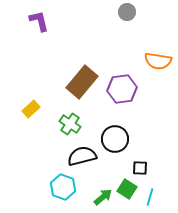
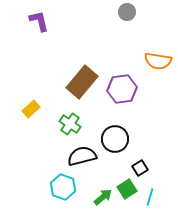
black square: rotated 35 degrees counterclockwise
green square: rotated 24 degrees clockwise
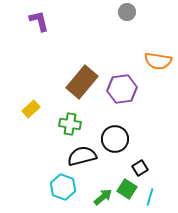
green cross: rotated 25 degrees counterclockwise
green square: rotated 24 degrees counterclockwise
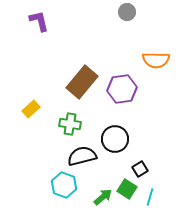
orange semicircle: moved 2 px left, 1 px up; rotated 8 degrees counterclockwise
black square: moved 1 px down
cyan hexagon: moved 1 px right, 2 px up
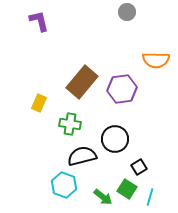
yellow rectangle: moved 8 px right, 6 px up; rotated 24 degrees counterclockwise
black square: moved 1 px left, 2 px up
green arrow: rotated 78 degrees clockwise
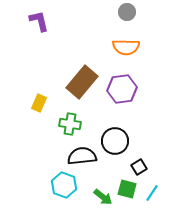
orange semicircle: moved 30 px left, 13 px up
black circle: moved 2 px down
black semicircle: rotated 8 degrees clockwise
green square: rotated 18 degrees counterclockwise
cyan line: moved 2 px right, 4 px up; rotated 18 degrees clockwise
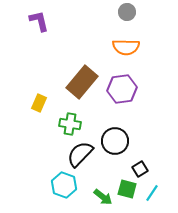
black semicircle: moved 2 px left, 2 px up; rotated 40 degrees counterclockwise
black square: moved 1 px right, 2 px down
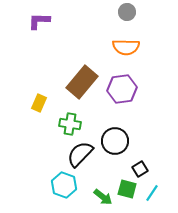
purple L-shape: rotated 75 degrees counterclockwise
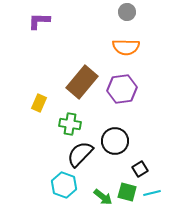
green square: moved 3 px down
cyan line: rotated 42 degrees clockwise
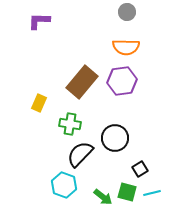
purple hexagon: moved 8 px up
black circle: moved 3 px up
